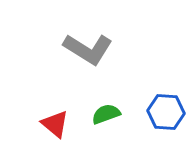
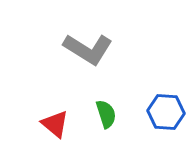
green semicircle: rotated 92 degrees clockwise
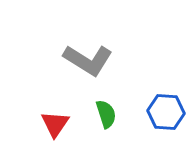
gray L-shape: moved 11 px down
red triangle: rotated 24 degrees clockwise
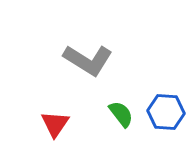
green semicircle: moved 15 px right; rotated 20 degrees counterclockwise
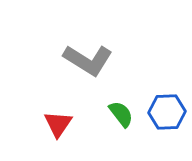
blue hexagon: moved 1 px right; rotated 6 degrees counterclockwise
red triangle: moved 3 px right
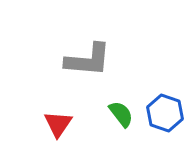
gray L-shape: rotated 27 degrees counterclockwise
blue hexagon: moved 2 px left, 1 px down; rotated 21 degrees clockwise
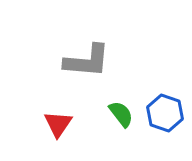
gray L-shape: moved 1 px left, 1 px down
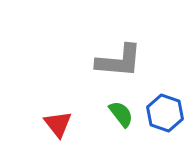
gray L-shape: moved 32 px right
red triangle: rotated 12 degrees counterclockwise
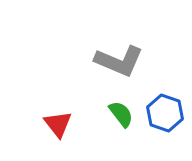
gray L-shape: rotated 18 degrees clockwise
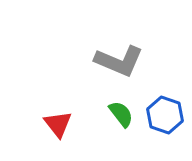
blue hexagon: moved 2 px down
